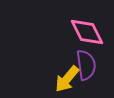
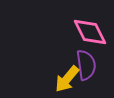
pink diamond: moved 3 px right
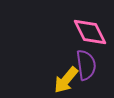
yellow arrow: moved 1 px left, 1 px down
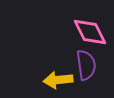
yellow arrow: moved 8 px left; rotated 44 degrees clockwise
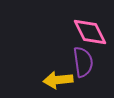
purple semicircle: moved 3 px left, 3 px up
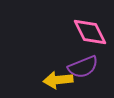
purple semicircle: moved 5 px down; rotated 76 degrees clockwise
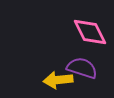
purple semicircle: moved 1 px left, 1 px down; rotated 140 degrees counterclockwise
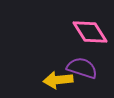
pink diamond: rotated 6 degrees counterclockwise
